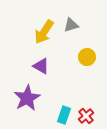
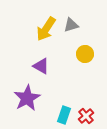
yellow arrow: moved 2 px right, 3 px up
yellow circle: moved 2 px left, 3 px up
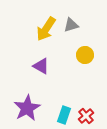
yellow circle: moved 1 px down
purple star: moved 10 px down
